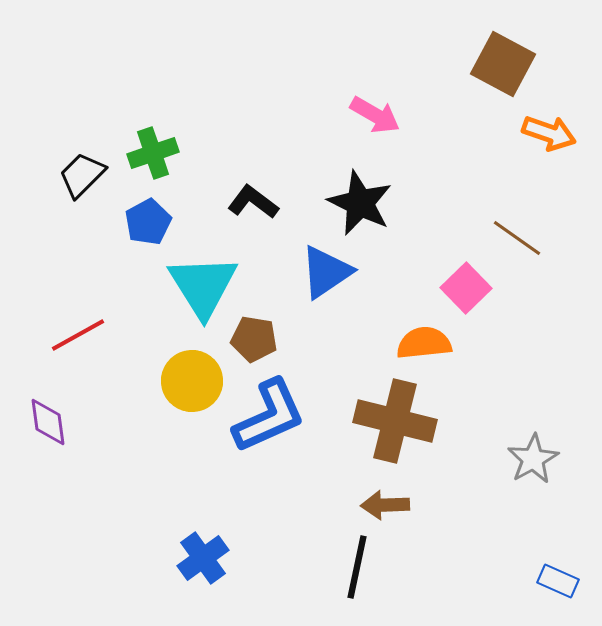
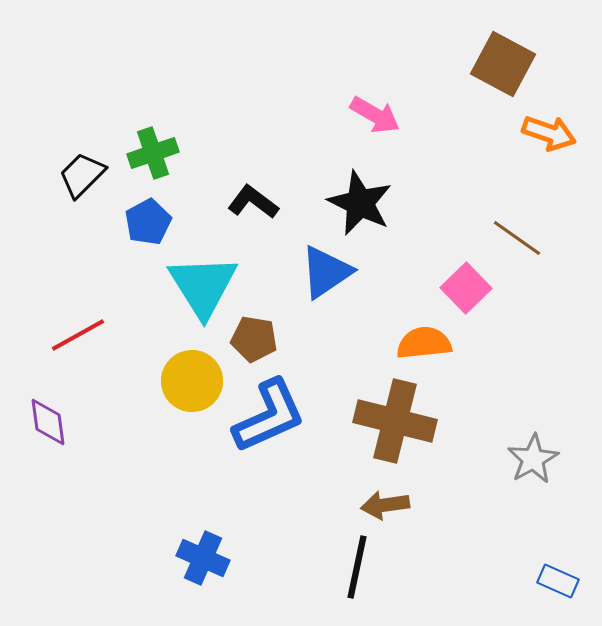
brown arrow: rotated 6 degrees counterclockwise
blue cross: rotated 30 degrees counterclockwise
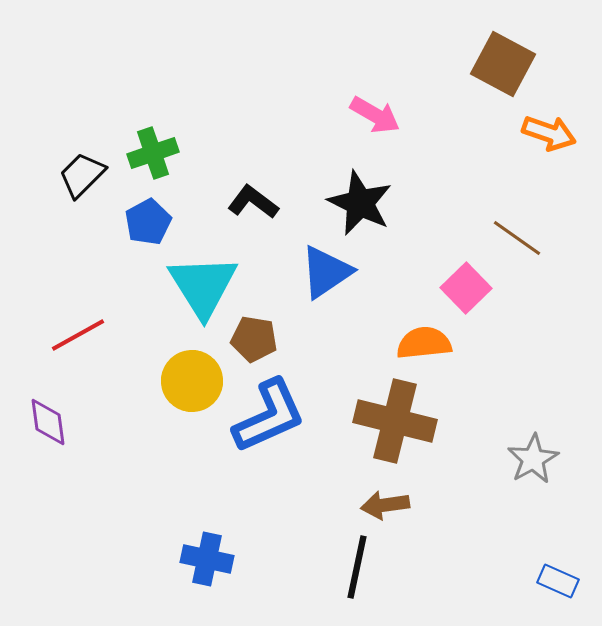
blue cross: moved 4 px right, 1 px down; rotated 12 degrees counterclockwise
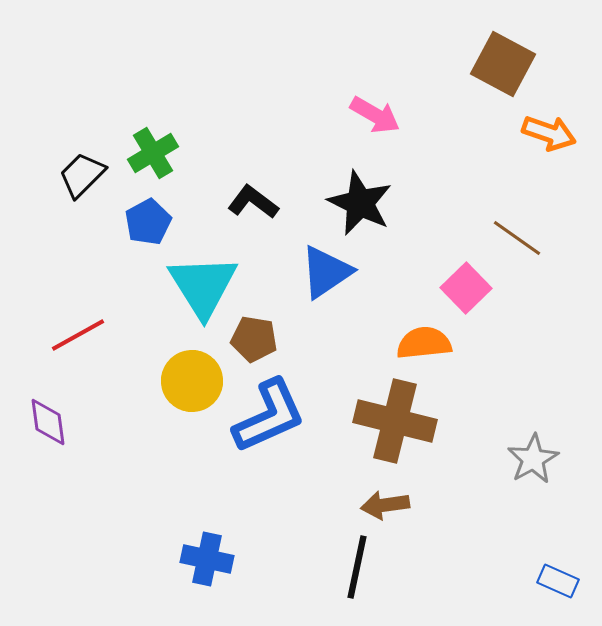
green cross: rotated 12 degrees counterclockwise
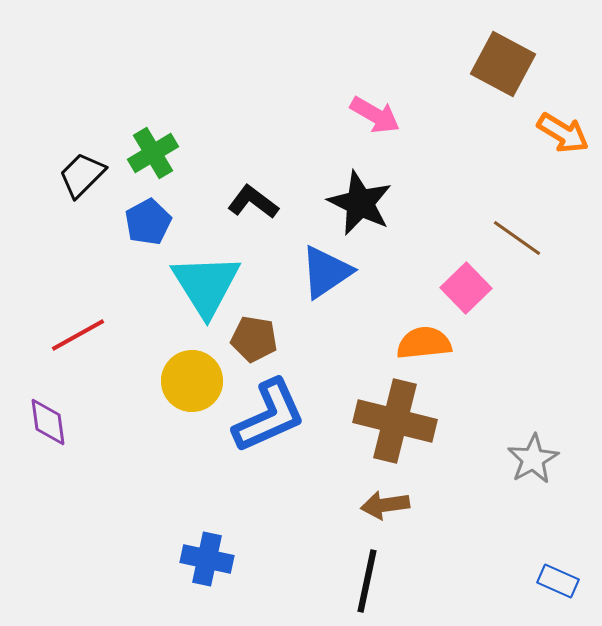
orange arrow: moved 14 px right; rotated 12 degrees clockwise
cyan triangle: moved 3 px right, 1 px up
black line: moved 10 px right, 14 px down
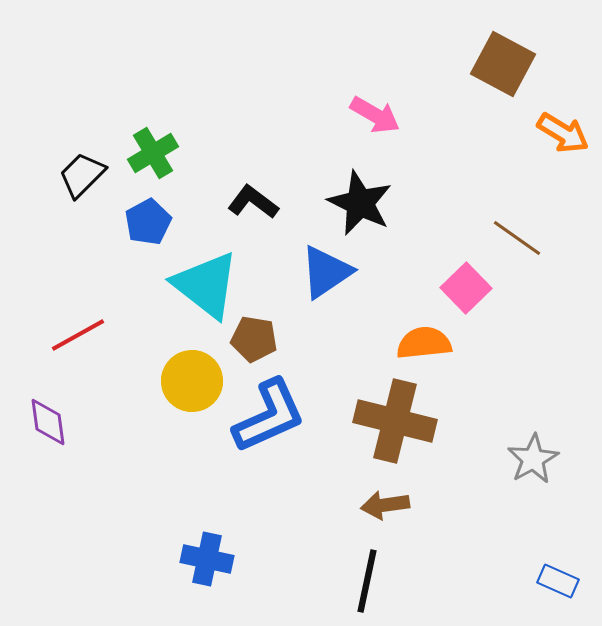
cyan triangle: rotated 20 degrees counterclockwise
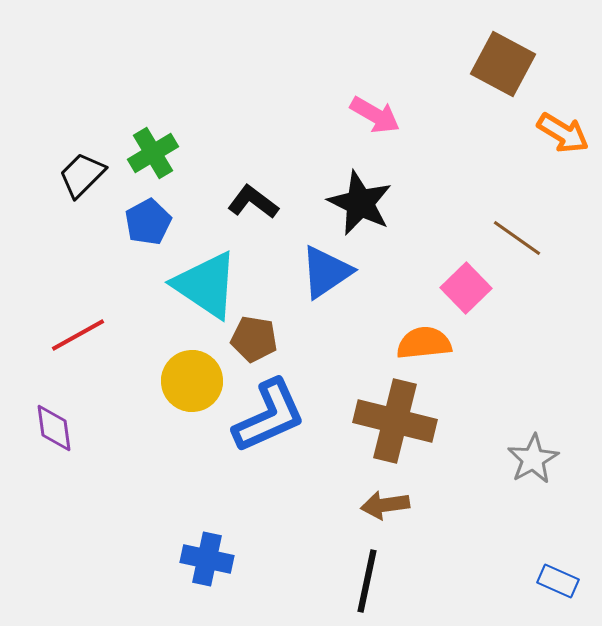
cyan triangle: rotated 4 degrees counterclockwise
purple diamond: moved 6 px right, 6 px down
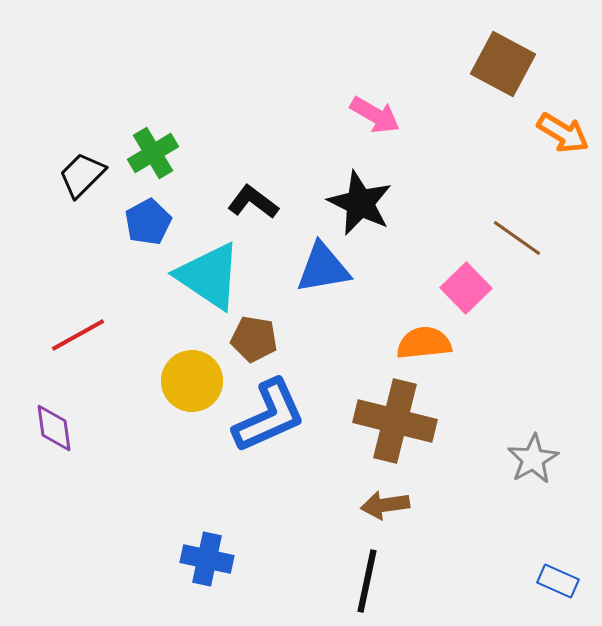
blue triangle: moved 3 px left, 4 px up; rotated 24 degrees clockwise
cyan triangle: moved 3 px right, 9 px up
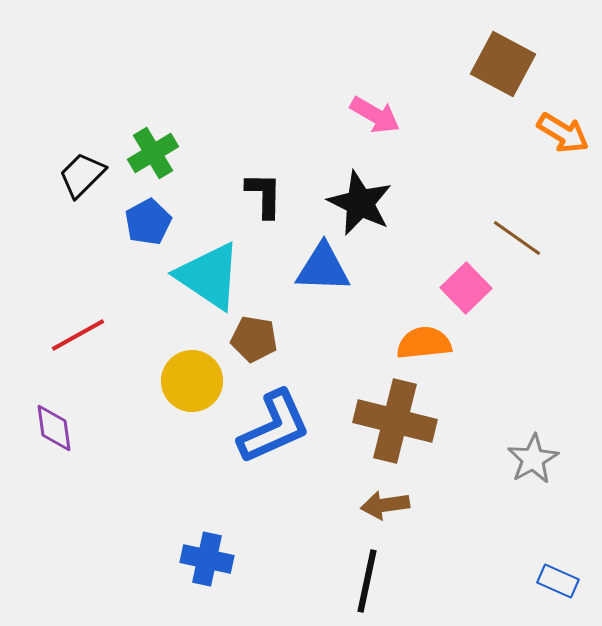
black L-shape: moved 11 px right, 7 px up; rotated 54 degrees clockwise
blue triangle: rotated 12 degrees clockwise
blue L-shape: moved 5 px right, 11 px down
